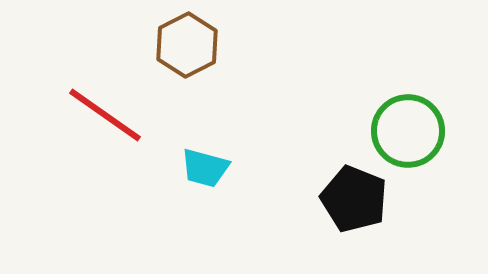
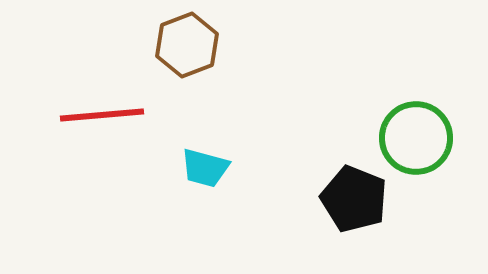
brown hexagon: rotated 6 degrees clockwise
red line: moved 3 px left; rotated 40 degrees counterclockwise
green circle: moved 8 px right, 7 px down
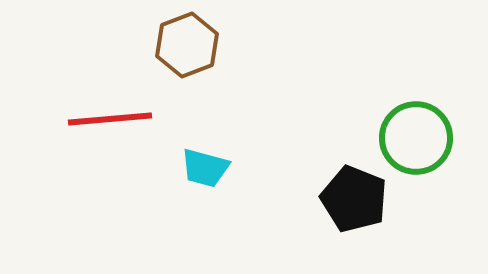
red line: moved 8 px right, 4 px down
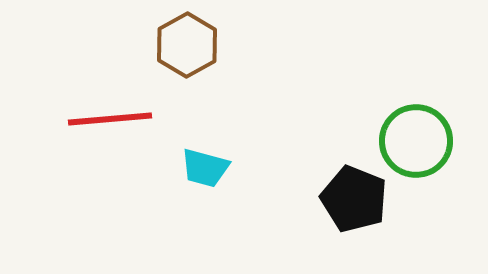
brown hexagon: rotated 8 degrees counterclockwise
green circle: moved 3 px down
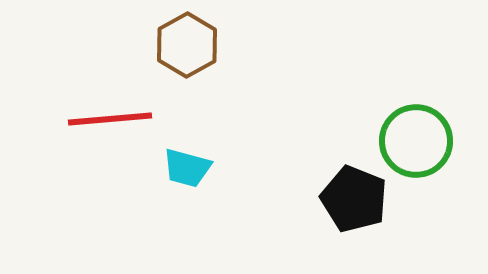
cyan trapezoid: moved 18 px left
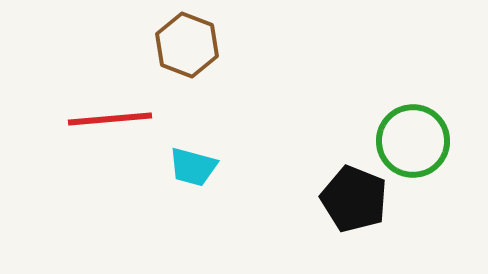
brown hexagon: rotated 10 degrees counterclockwise
green circle: moved 3 px left
cyan trapezoid: moved 6 px right, 1 px up
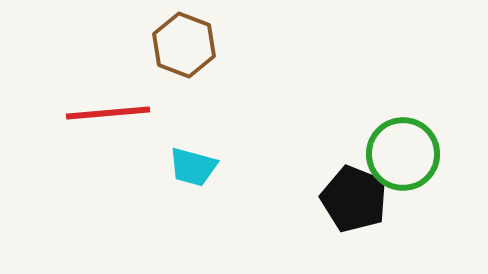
brown hexagon: moved 3 px left
red line: moved 2 px left, 6 px up
green circle: moved 10 px left, 13 px down
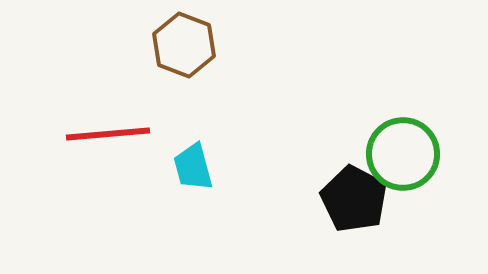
red line: moved 21 px down
cyan trapezoid: rotated 60 degrees clockwise
black pentagon: rotated 6 degrees clockwise
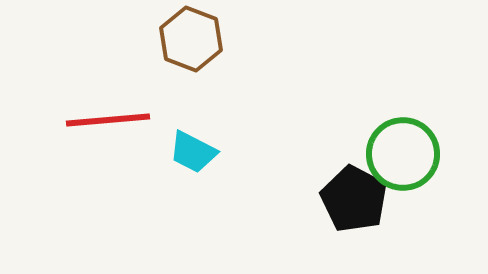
brown hexagon: moved 7 px right, 6 px up
red line: moved 14 px up
cyan trapezoid: moved 15 px up; rotated 48 degrees counterclockwise
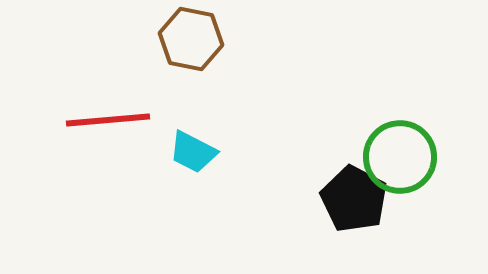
brown hexagon: rotated 10 degrees counterclockwise
green circle: moved 3 px left, 3 px down
